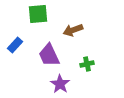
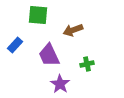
green square: moved 1 px down; rotated 10 degrees clockwise
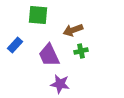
green cross: moved 6 px left, 13 px up
purple star: rotated 24 degrees counterclockwise
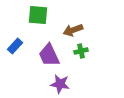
blue rectangle: moved 1 px down
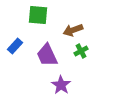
green cross: rotated 16 degrees counterclockwise
purple trapezoid: moved 2 px left
purple star: moved 1 px right, 1 px down; rotated 24 degrees clockwise
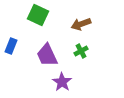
green square: rotated 20 degrees clockwise
brown arrow: moved 8 px right, 6 px up
blue rectangle: moved 4 px left; rotated 21 degrees counterclockwise
purple star: moved 1 px right, 3 px up
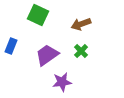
green cross: rotated 16 degrees counterclockwise
purple trapezoid: rotated 80 degrees clockwise
purple star: rotated 30 degrees clockwise
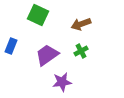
green cross: rotated 16 degrees clockwise
